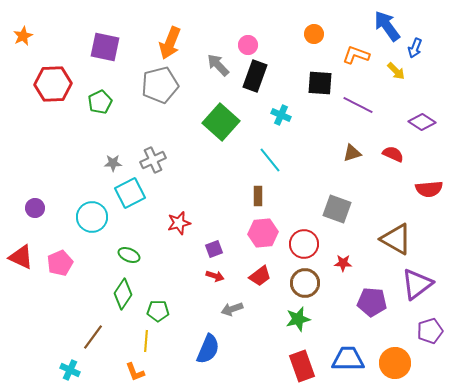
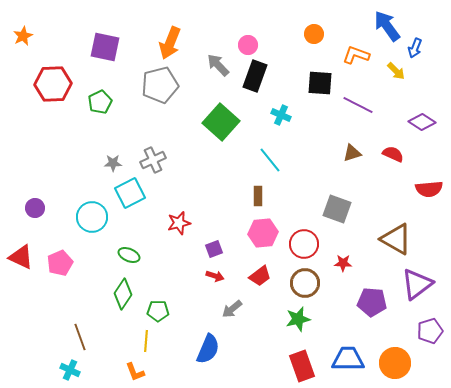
gray arrow at (232, 309): rotated 20 degrees counterclockwise
brown line at (93, 337): moved 13 px left; rotated 56 degrees counterclockwise
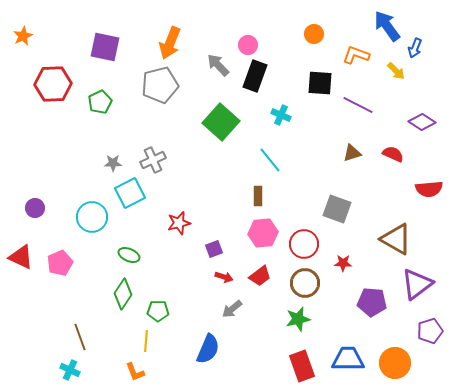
red arrow at (215, 276): moved 9 px right, 1 px down
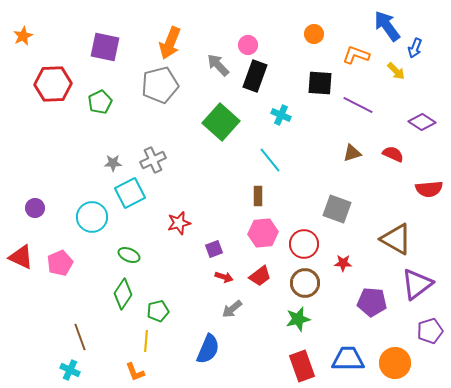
green pentagon at (158, 311): rotated 15 degrees counterclockwise
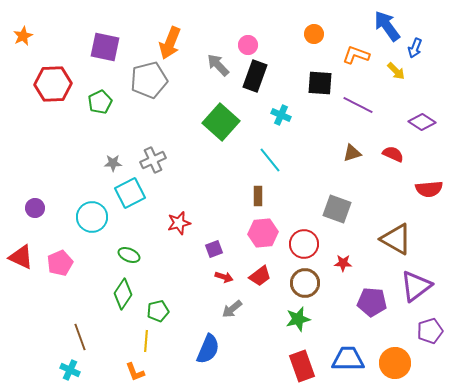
gray pentagon at (160, 85): moved 11 px left, 5 px up
purple triangle at (417, 284): moved 1 px left, 2 px down
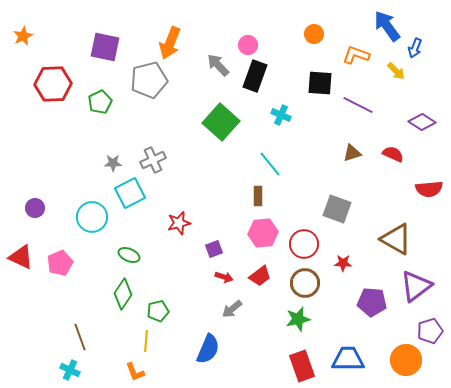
cyan line at (270, 160): moved 4 px down
orange circle at (395, 363): moved 11 px right, 3 px up
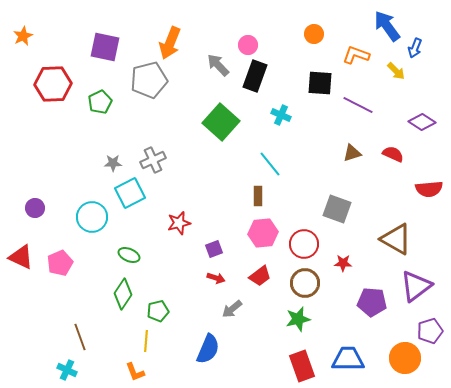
red arrow at (224, 277): moved 8 px left, 1 px down
orange circle at (406, 360): moved 1 px left, 2 px up
cyan cross at (70, 370): moved 3 px left
